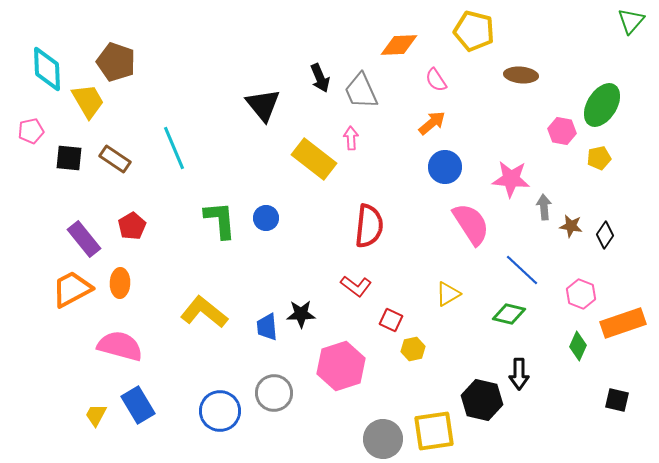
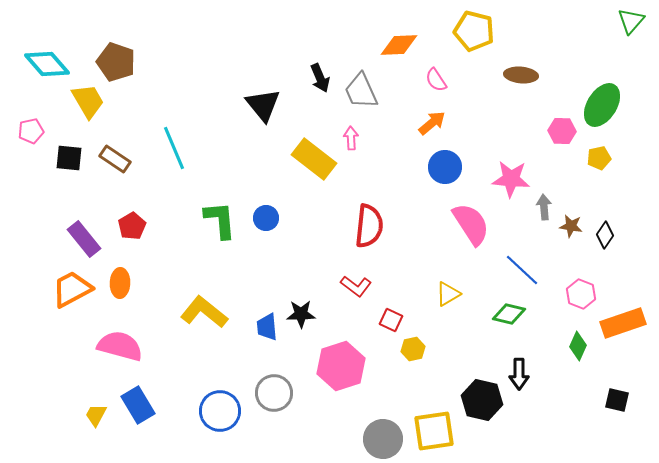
cyan diamond at (47, 69): moved 5 px up; rotated 39 degrees counterclockwise
pink hexagon at (562, 131): rotated 8 degrees counterclockwise
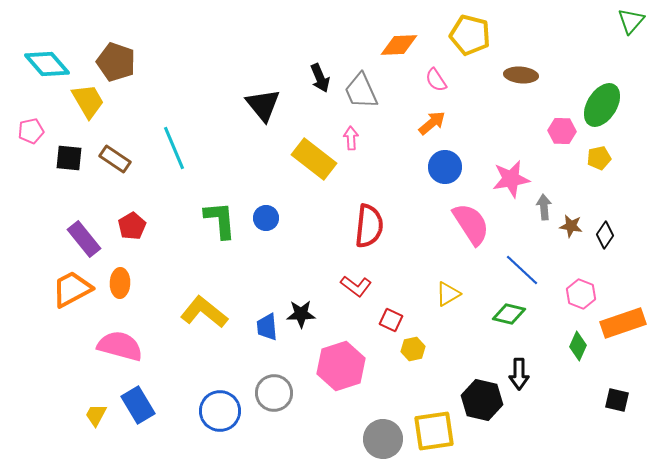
yellow pentagon at (474, 31): moved 4 px left, 4 px down
pink star at (511, 179): rotated 15 degrees counterclockwise
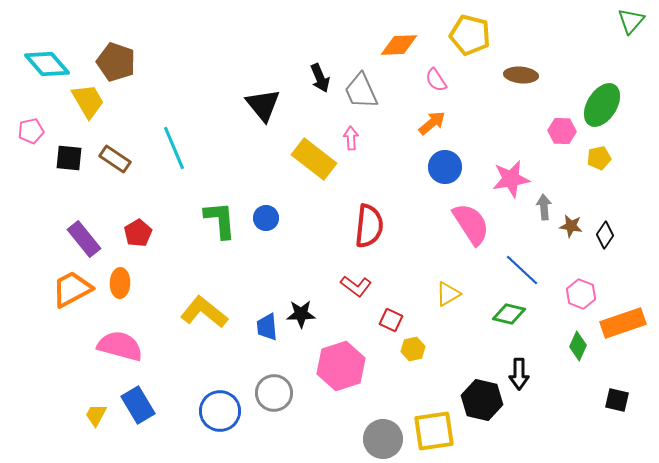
red pentagon at (132, 226): moved 6 px right, 7 px down
